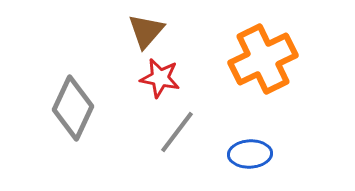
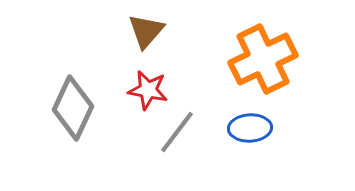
red star: moved 12 px left, 12 px down
blue ellipse: moved 26 px up
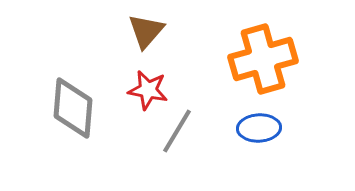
orange cross: rotated 10 degrees clockwise
gray diamond: rotated 20 degrees counterclockwise
blue ellipse: moved 9 px right
gray line: moved 1 px up; rotated 6 degrees counterclockwise
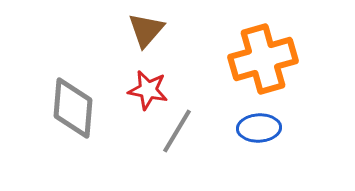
brown triangle: moved 1 px up
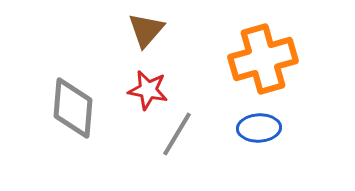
gray line: moved 3 px down
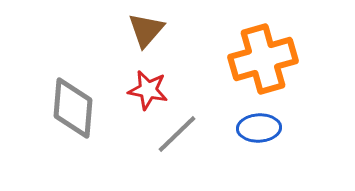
gray line: rotated 15 degrees clockwise
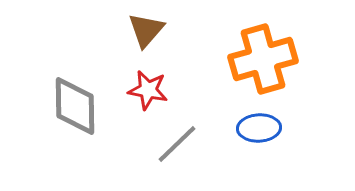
gray diamond: moved 2 px right, 2 px up; rotated 6 degrees counterclockwise
gray line: moved 10 px down
